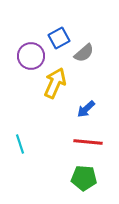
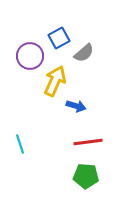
purple circle: moved 1 px left
yellow arrow: moved 2 px up
blue arrow: moved 10 px left, 3 px up; rotated 120 degrees counterclockwise
red line: rotated 12 degrees counterclockwise
green pentagon: moved 2 px right, 2 px up
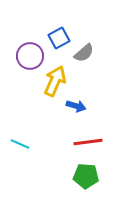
cyan line: rotated 48 degrees counterclockwise
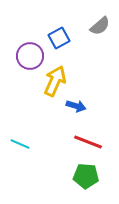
gray semicircle: moved 16 px right, 27 px up
red line: rotated 28 degrees clockwise
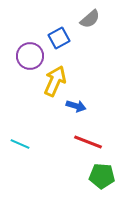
gray semicircle: moved 10 px left, 7 px up
green pentagon: moved 16 px right
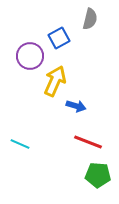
gray semicircle: rotated 35 degrees counterclockwise
green pentagon: moved 4 px left, 1 px up
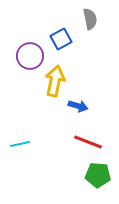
gray semicircle: rotated 25 degrees counterclockwise
blue square: moved 2 px right, 1 px down
yellow arrow: rotated 12 degrees counterclockwise
blue arrow: moved 2 px right
cyan line: rotated 36 degrees counterclockwise
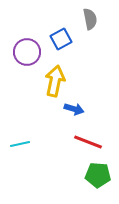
purple circle: moved 3 px left, 4 px up
blue arrow: moved 4 px left, 3 px down
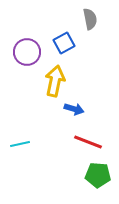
blue square: moved 3 px right, 4 px down
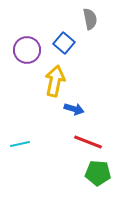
blue square: rotated 20 degrees counterclockwise
purple circle: moved 2 px up
green pentagon: moved 2 px up
